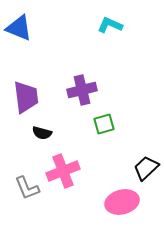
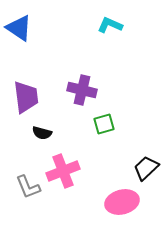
blue triangle: rotated 12 degrees clockwise
purple cross: rotated 28 degrees clockwise
gray L-shape: moved 1 px right, 1 px up
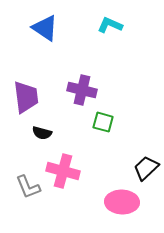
blue triangle: moved 26 px right
green square: moved 1 px left, 2 px up; rotated 30 degrees clockwise
pink cross: rotated 36 degrees clockwise
pink ellipse: rotated 16 degrees clockwise
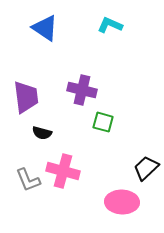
gray L-shape: moved 7 px up
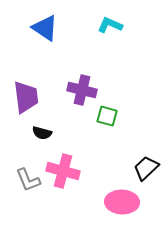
green square: moved 4 px right, 6 px up
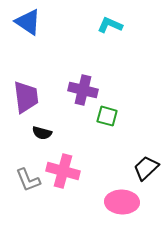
blue triangle: moved 17 px left, 6 px up
purple cross: moved 1 px right
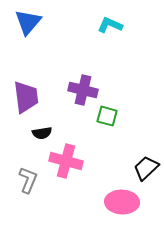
blue triangle: rotated 36 degrees clockwise
black semicircle: rotated 24 degrees counterclockwise
pink cross: moved 3 px right, 10 px up
gray L-shape: rotated 136 degrees counterclockwise
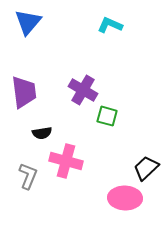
purple cross: rotated 16 degrees clockwise
purple trapezoid: moved 2 px left, 5 px up
gray L-shape: moved 4 px up
pink ellipse: moved 3 px right, 4 px up
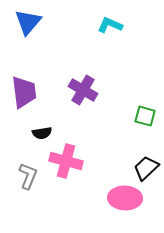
green square: moved 38 px right
